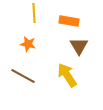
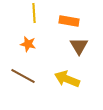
yellow arrow: moved 4 px down; rotated 35 degrees counterclockwise
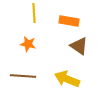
brown triangle: rotated 24 degrees counterclockwise
brown line: rotated 25 degrees counterclockwise
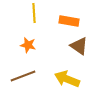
orange star: moved 1 px down
brown line: rotated 25 degrees counterclockwise
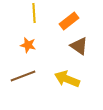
orange rectangle: rotated 48 degrees counterclockwise
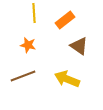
orange rectangle: moved 4 px left, 1 px up
